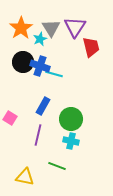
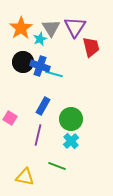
cyan cross: rotated 35 degrees clockwise
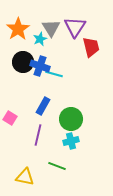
orange star: moved 3 px left, 1 px down
cyan cross: rotated 28 degrees clockwise
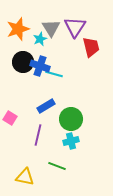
orange star: rotated 15 degrees clockwise
blue rectangle: moved 3 px right; rotated 30 degrees clockwise
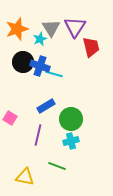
orange star: moved 1 px left
